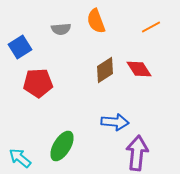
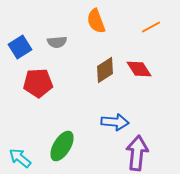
gray semicircle: moved 4 px left, 13 px down
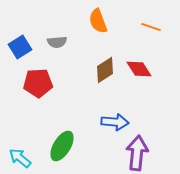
orange semicircle: moved 2 px right
orange line: rotated 48 degrees clockwise
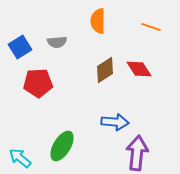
orange semicircle: rotated 20 degrees clockwise
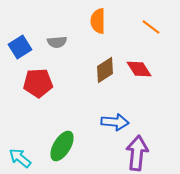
orange line: rotated 18 degrees clockwise
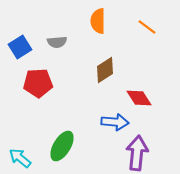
orange line: moved 4 px left
red diamond: moved 29 px down
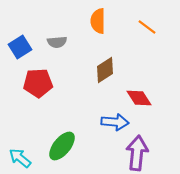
green ellipse: rotated 8 degrees clockwise
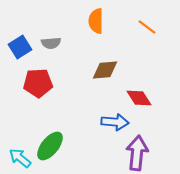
orange semicircle: moved 2 px left
gray semicircle: moved 6 px left, 1 px down
brown diamond: rotated 28 degrees clockwise
green ellipse: moved 12 px left
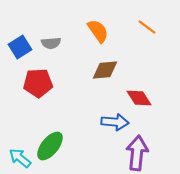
orange semicircle: moved 2 px right, 10 px down; rotated 145 degrees clockwise
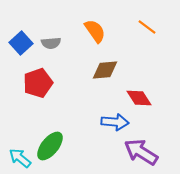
orange semicircle: moved 3 px left
blue square: moved 1 px right, 4 px up; rotated 10 degrees counterclockwise
red pentagon: rotated 16 degrees counterclockwise
purple arrow: moved 4 px right, 1 px up; rotated 64 degrees counterclockwise
